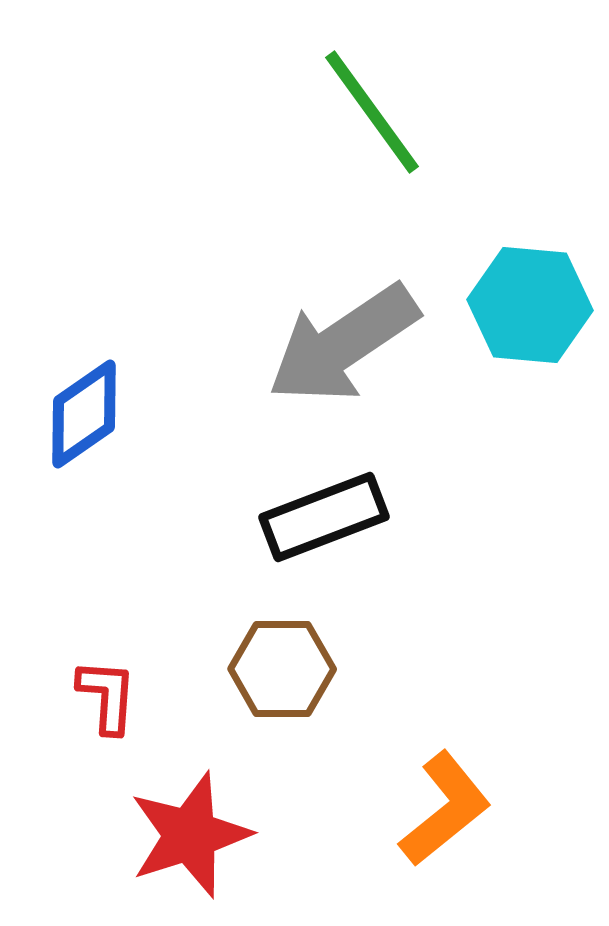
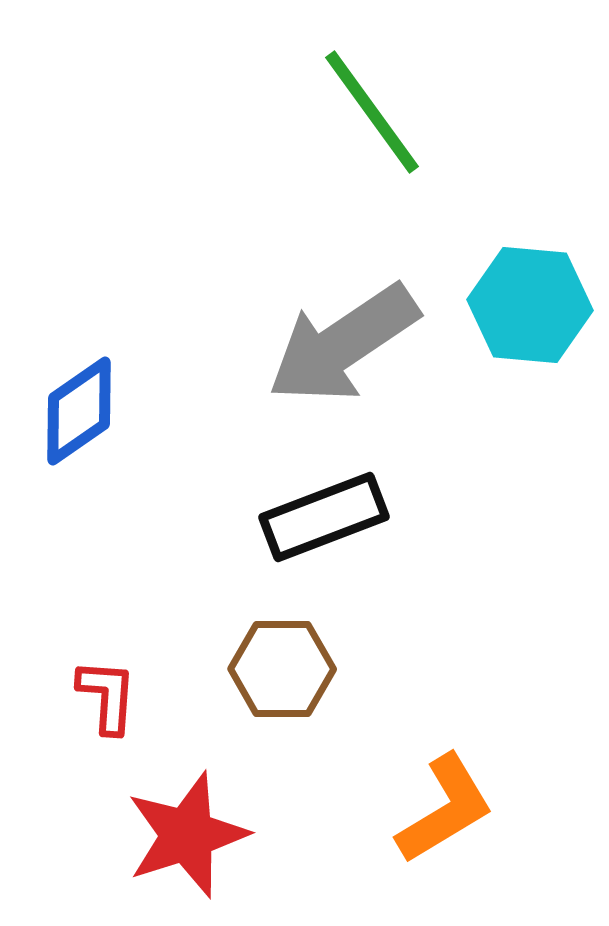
blue diamond: moved 5 px left, 3 px up
orange L-shape: rotated 8 degrees clockwise
red star: moved 3 px left
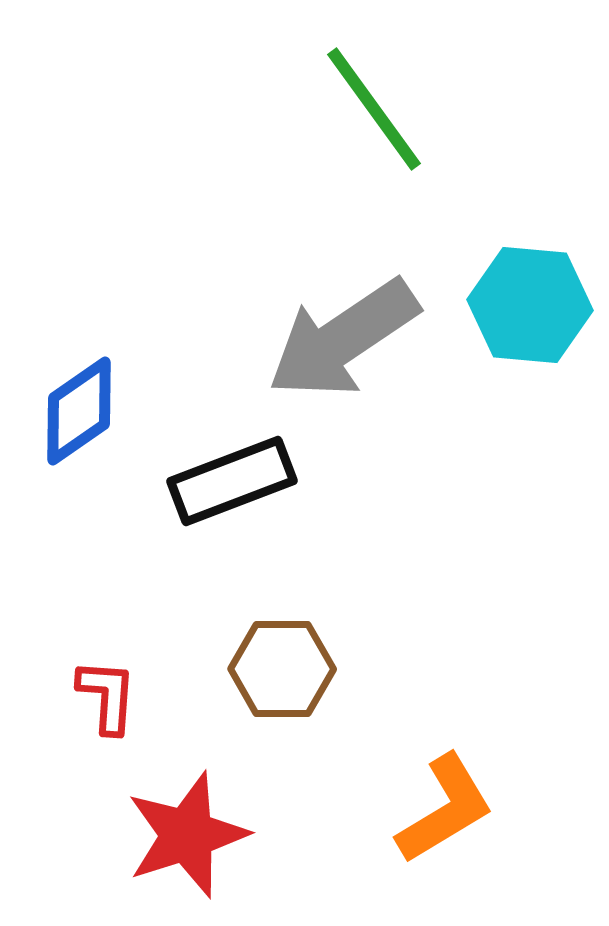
green line: moved 2 px right, 3 px up
gray arrow: moved 5 px up
black rectangle: moved 92 px left, 36 px up
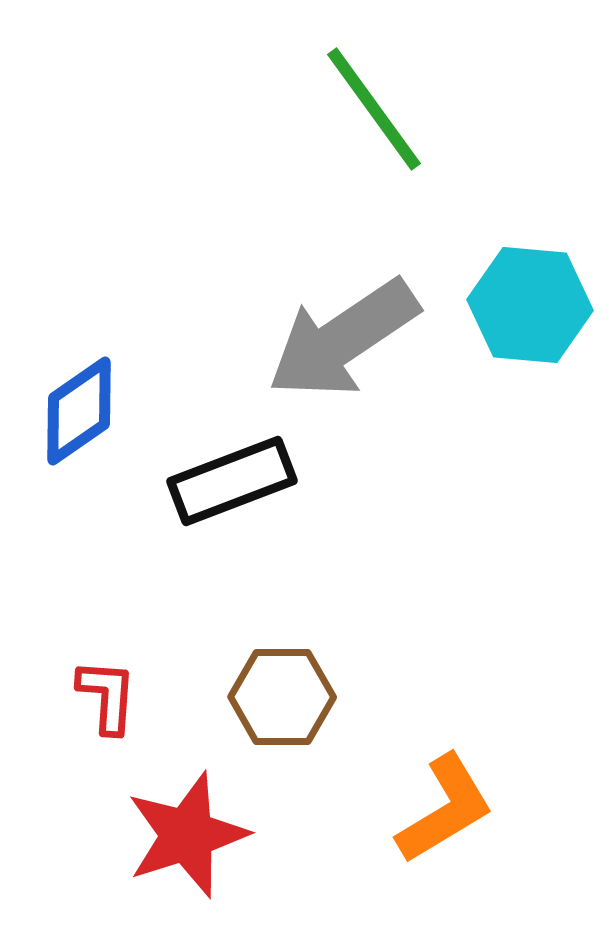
brown hexagon: moved 28 px down
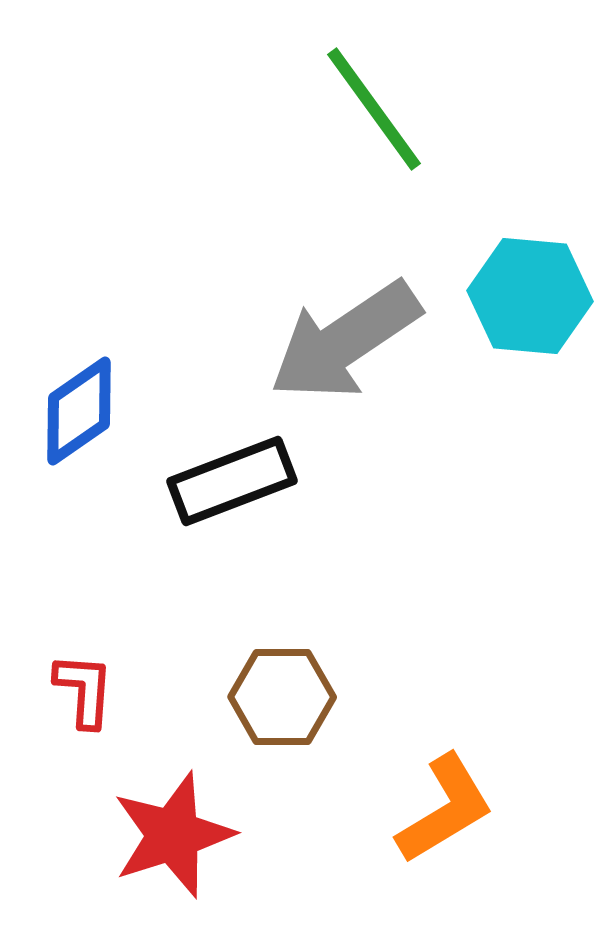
cyan hexagon: moved 9 px up
gray arrow: moved 2 px right, 2 px down
red L-shape: moved 23 px left, 6 px up
red star: moved 14 px left
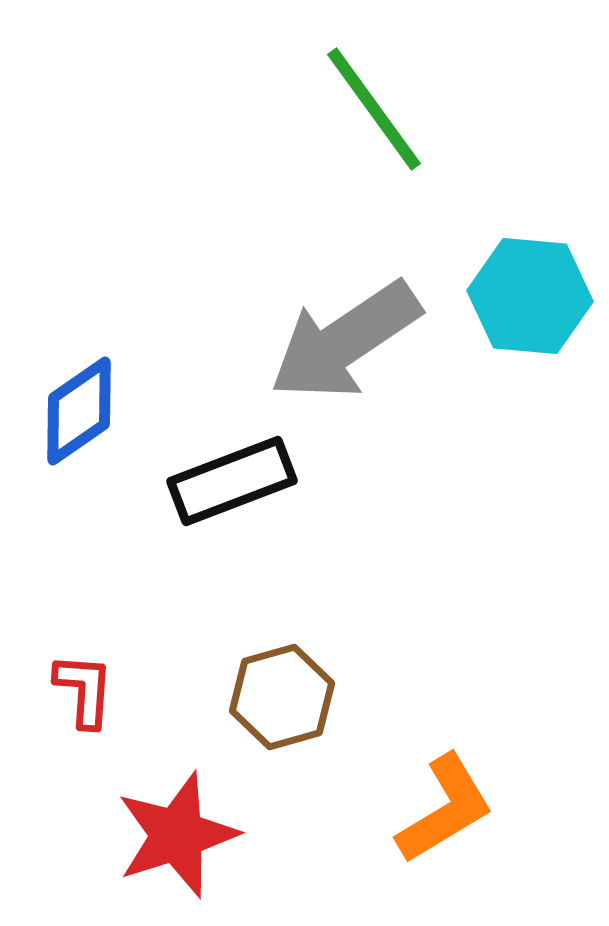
brown hexagon: rotated 16 degrees counterclockwise
red star: moved 4 px right
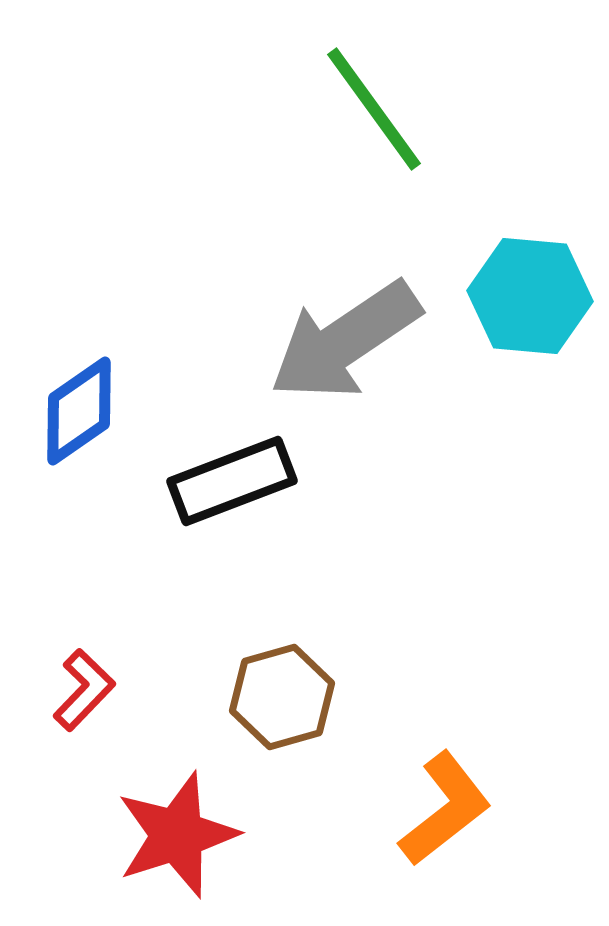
red L-shape: rotated 40 degrees clockwise
orange L-shape: rotated 7 degrees counterclockwise
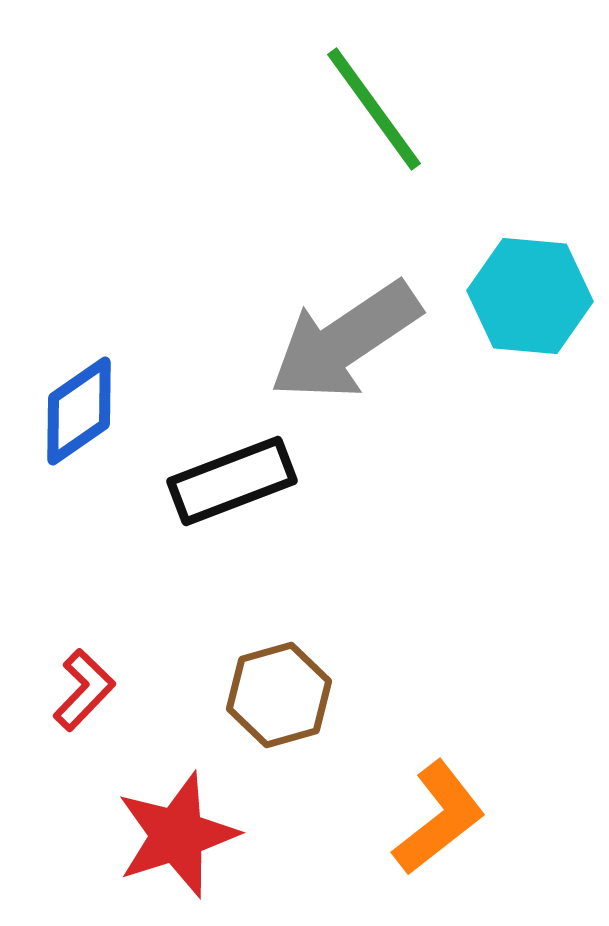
brown hexagon: moved 3 px left, 2 px up
orange L-shape: moved 6 px left, 9 px down
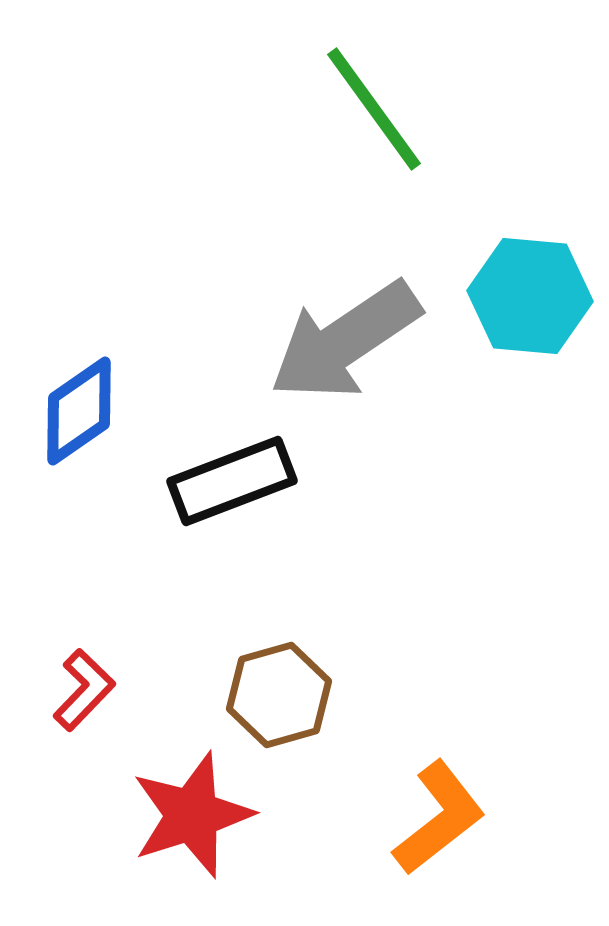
red star: moved 15 px right, 20 px up
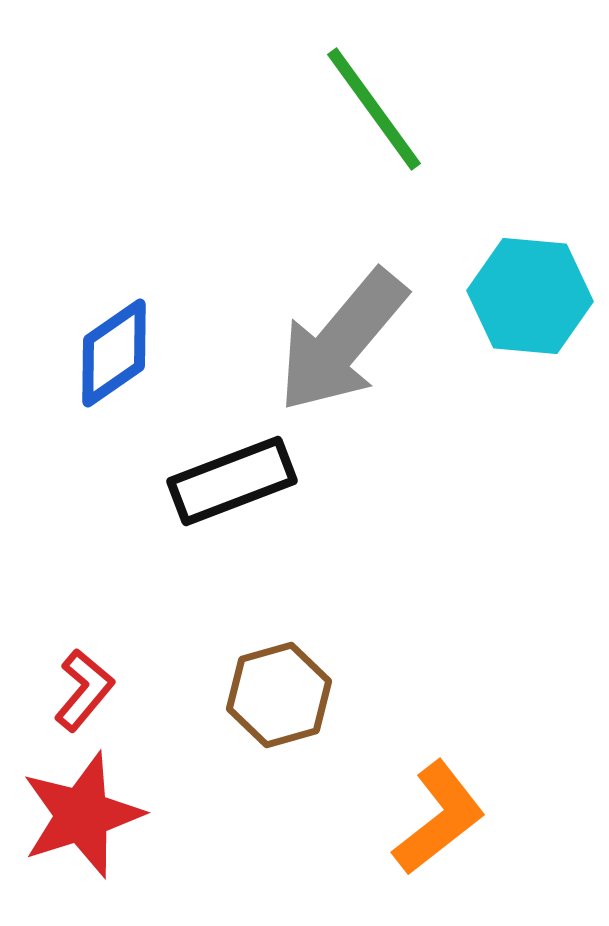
gray arrow: moved 3 px left; rotated 16 degrees counterclockwise
blue diamond: moved 35 px right, 58 px up
red L-shape: rotated 4 degrees counterclockwise
red star: moved 110 px left
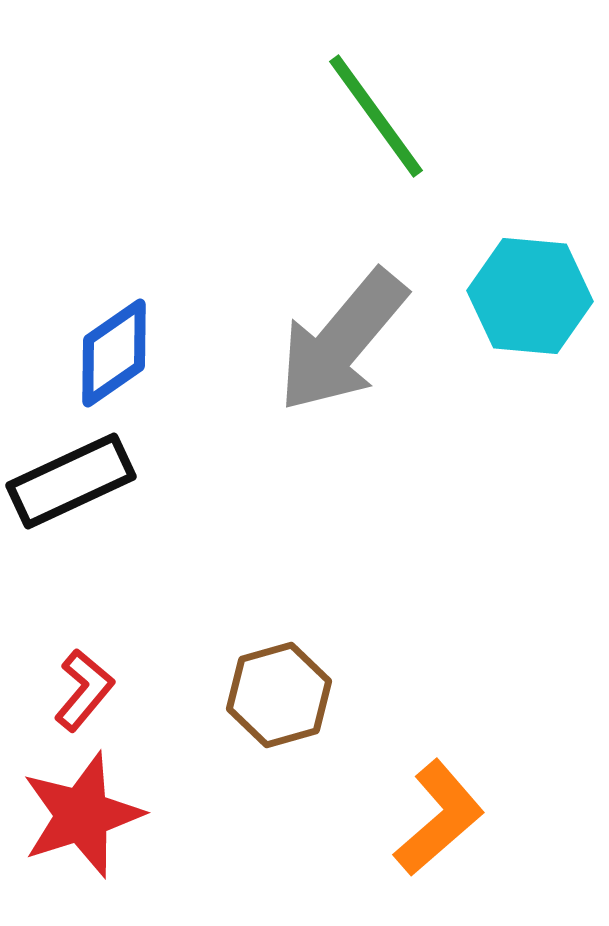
green line: moved 2 px right, 7 px down
black rectangle: moved 161 px left; rotated 4 degrees counterclockwise
orange L-shape: rotated 3 degrees counterclockwise
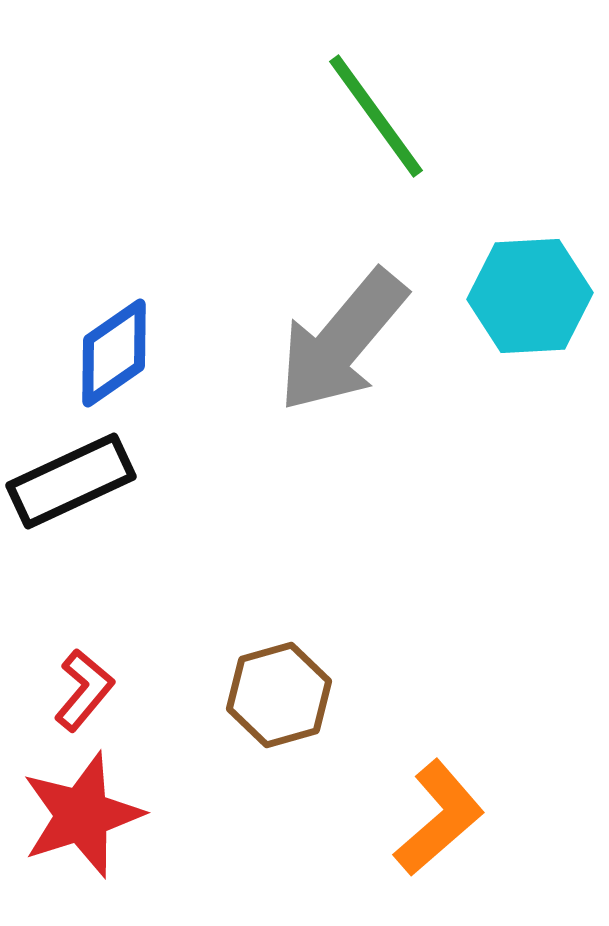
cyan hexagon: rotated 8 degrees counterclockwise
